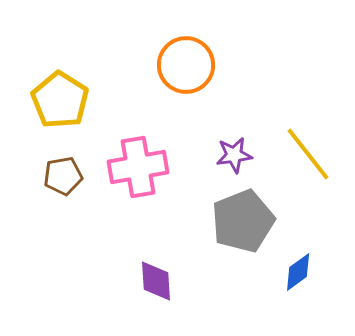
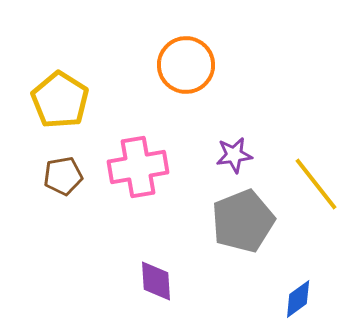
yellow line: moved 8 px right, 30 px down
blue diamond: moved 27 px down
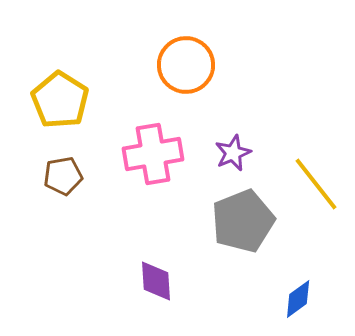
purple star: moved 1 px left, 2 px up; rotated 15 degrees counterclockwise
pink cross: moved 15 px right, 13 px up
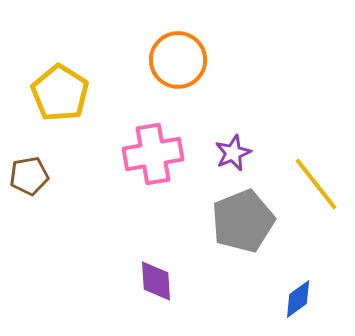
orange circle: moved 8 px left, 5 px up
yellow pentagon: moved 7 px up
brown pentagon: moved 34 px left
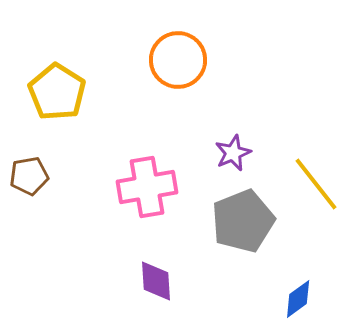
yellow pentagon: moved 3 px left, 1 px up
pink cross: moved 6 px left, 33 px down
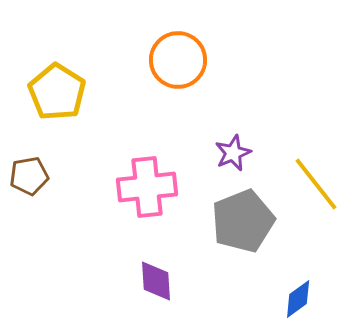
pink cross: rotated 4 degrees clockwise
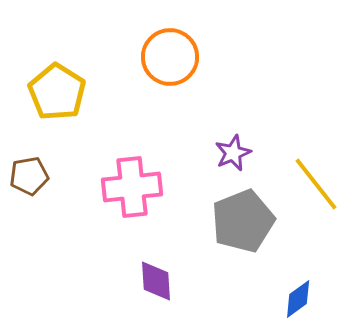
orange circle: moved 8 px left, 3 px up
pink cross: moved 15 px left
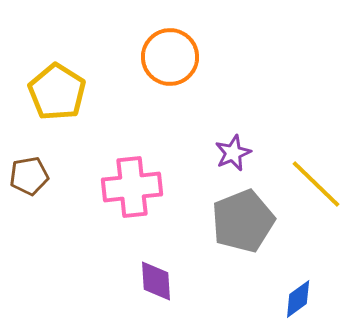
yellow line: rotated 8 degrees counterclockwise
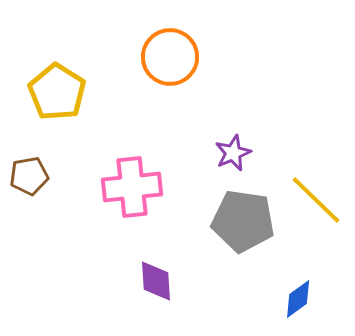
yellow line: moved 16 px down
gray pentagon: rotated 30 degrees clockwise
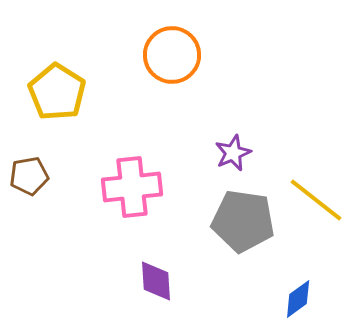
orange circle: moved 2 px right, 2 px up
yellow line: rotated 6 degrees counterclockwise
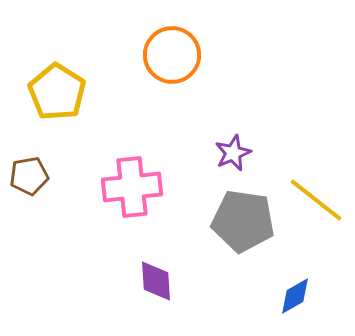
blue diamond: moved 3 px left, 3 px up; rotated 6 degrees clockwise
